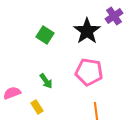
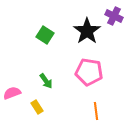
purple cross: rotated 30 degrees counterclockwise
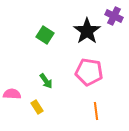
pink semicircle: moved 1 px down; rotated 24 degrees clockwise
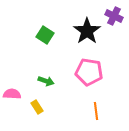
green arrow: rotated 35 degrees counterclockwise
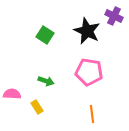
black star: rotated 12 degrees counterclockwise
orange line: moved 4 px left, 3 px down
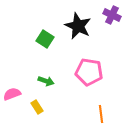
purple cross: moved 2 px left, 1 px up
black star: moved 9 px left, 5 px up
green square: moved 4 px down
pink semicircle: rotated 24 degrees counterclockwise
orange line: moved 9 px right
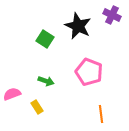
pink pentagon: rotated 12 degrees clockwise
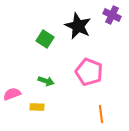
yellow rectangle: rotated 56 degrees counterclockwise
